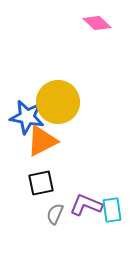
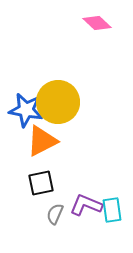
blue star: moved 1 px left, 7 px up
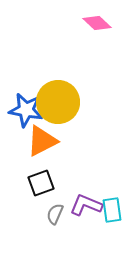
black square: rotated 8 degrees counterclockwise
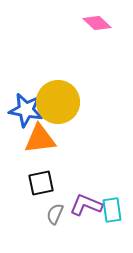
orange triangle: moved 2 px left, 2 px up; rotated 20 degrees clockwise
black square: rotated 8 degrees clockwise
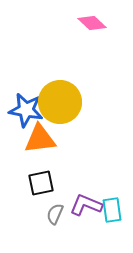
pink diamond: moved 5 px left
yellow circle: moved 2 px right
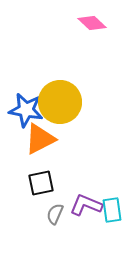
orange triangle: rotated 20 degrees counterclockwise
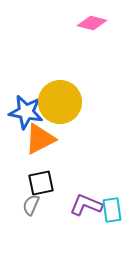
pink diamond: rotated 28 degrees counterclockwise
blue star: moved 2 px down
gray semicircle: moved 24 px left, 9 px up
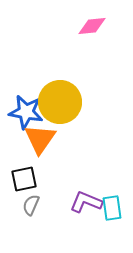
pink diamond: moved 3 px down; rotated 20 degrees counterclockwise
orange triangle: rotated 28 degrees counterclockwise
black square: moved 17 px left, 4 px up
purple L-shape: moved 3 px up
cyan rectangle: moved 2 px up
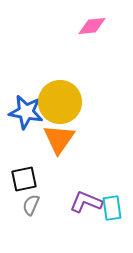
orange triangle: moved 19 px right
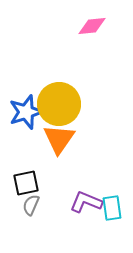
yellow circle: moved 1 px left, 2 px down
blue star: rotated 28 degrees counterclockwise
black square: moved 2 px right, 4 px down
